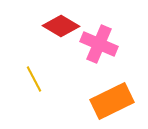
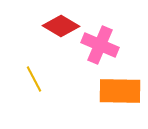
pink cross: moved 1 px right, 1 px down
orange rectangle: moved 8 px right, 10 px up; rotated 27 degrees clockwise
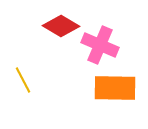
yellow line: moved 11 px left, 1 px down
orange rectangle: moved 5 px left, 3 px up
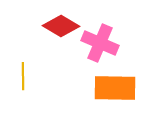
pink cross: moved 2 px up
yellow line: moved 4 px up; rotated 28 degrees clockwise
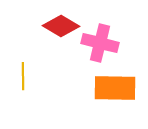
pink cross: rotated 9 degrees counterclockwise
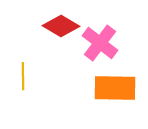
pink cross: rotated 24 degrees clockwise
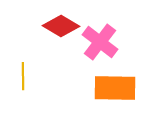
pink cross: moved 1 px up
